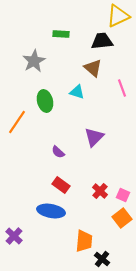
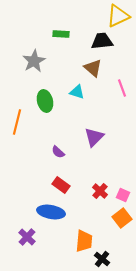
orange line: rotated 20 degrees counterclockwise
blue ellipse: moved 1 px down
purple cross: moved 13 px right, 1 px down
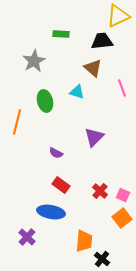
purple semicircle: moved 2 px left, 1 px down; rotated 16 degrees counterclockwise
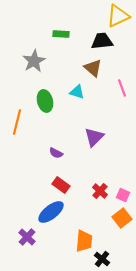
blue ellipse: rotated 48 degrees counterclockwise
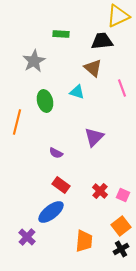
orange square: moved 1 px left, 8 px down
black cross: moved 19 px right, 10 px up; rotated 21 degrees clockwise
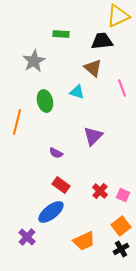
purple triangle: moved 1 px left, 1 px up
orange trapezoid: rotated 60 degrees clockwise
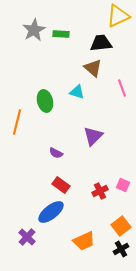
black trapezoid: moved 1 px left, 2 px down
gray star: moved 31 px up
red cross: rotated 21 degrees clockwise
pink square: moved 10 px up
